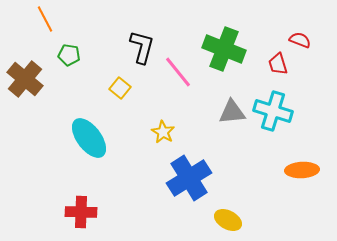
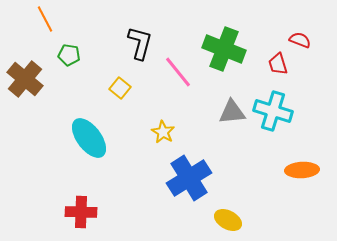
black L-shape: moved 2 px left, 4 px up
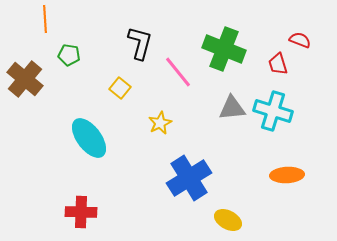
orange line: rotated 24 degrees clockwise
gray triangle: moved 4 px up
yellow star: moved 3 px left, 9 px up; rotated 15 degrees clockwise
orange ellipse: moved 15 px left, 5 px down
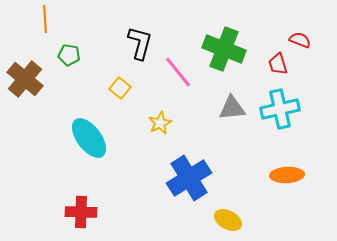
cyan cross: moved 7 px right, 2 px up; rotated 30 degrees counterclockwise
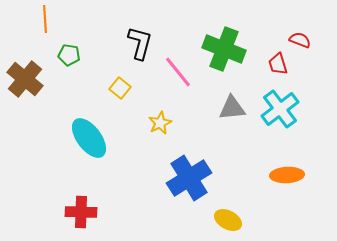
cyan cross: rotated 24 degrees counterclockwise
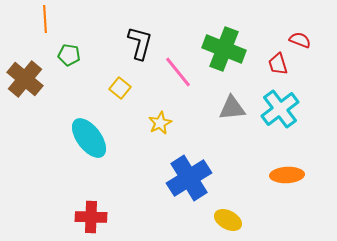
red cross: moved 10 px right, 5 px down
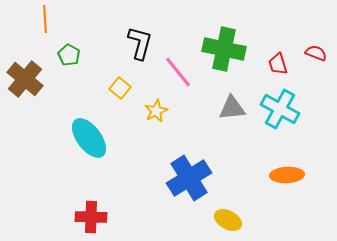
red semicircle: moved 16 px right, 13 px down
green cross: rotated 9 degrees counterclockwise
green pentagon: rotated 20 degrees clockwise
cyan cross: rotated 24 degrees counterclockwise
yellow star: moved 4 px left, 12 px up
